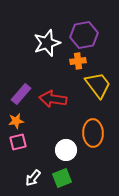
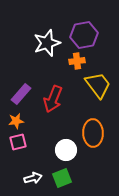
orange cross: moved 1 px left
red arrow: rotated 76 degrees counterclockwise
white arrow: rotated 144 degrees counterclockwise
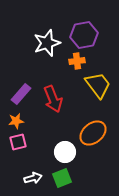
red arrow: rotated 44 degrees counterclockwise
orange ellipse: rotated 52 degrees clockwise
white circle: moved 1 px left, 2 px down
